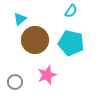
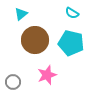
cyan semicircle: moved 1 px right, 2 px down; rotated 88 degrees clockwise
cyan triangle: moved 1 px right, 5 px up
gray circle: moved 2 px left
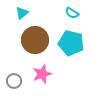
cyan triangle: moved 1 px right, 1 px up
pink star: moved 5 px left, 1 px up
gray circle: moved 1 px right, 1 px up
